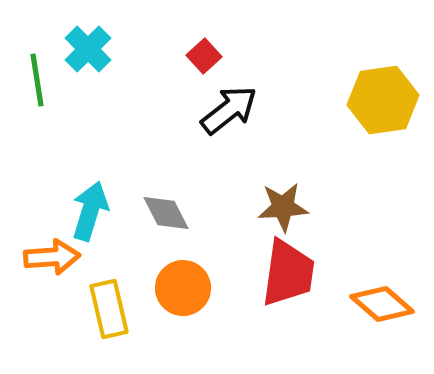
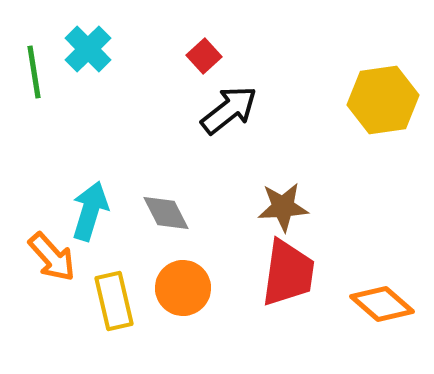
green line: moved 3 px left, 8 px up
orange arrow: rotated 52 degrees clockwise
yellow rectangle: moved 5 px right, 8 px up
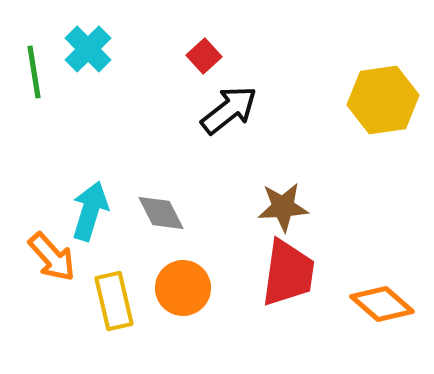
gray diamond: moved 5 px left
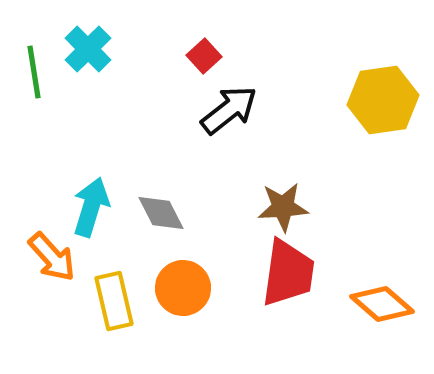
cyan arrow: moved 1 px right, 4 px up
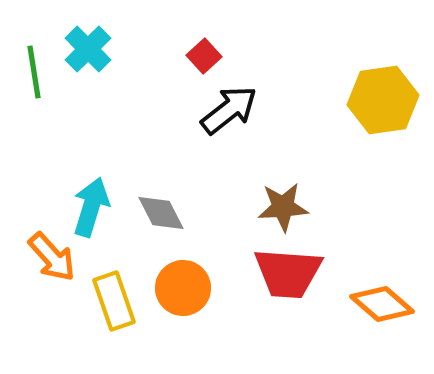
red trapezoid: rotated 86 degrees clockwise
yellow rectangle: rotated 6 degrees counterclockwise
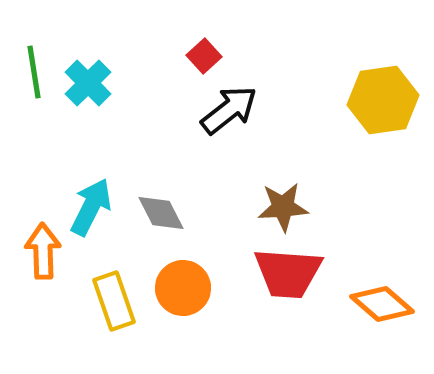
cyan cross: moved 34 px down
cyan arrow: rotated 10 degrees clockwise
orange arrow: moved 9 px left, 6 px up; rotated 140 degrees counterclockwise
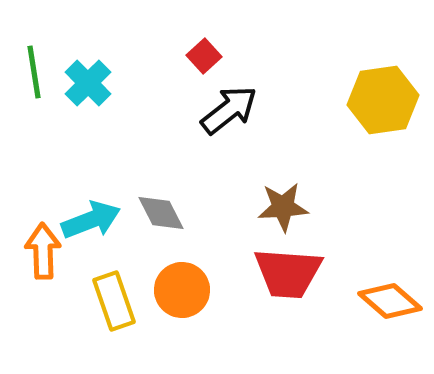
cyan arrow: moved 13 px down; rotated 42 degrees clockwise
orange circle: moved 1 px left, 2 px down
orange diamond: moved 8 px right, 3 px up
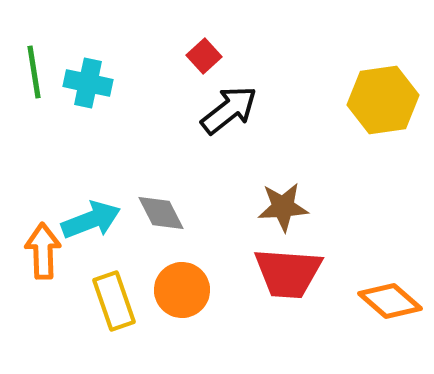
cyan cross: rotated 33 degrees counterclockwise
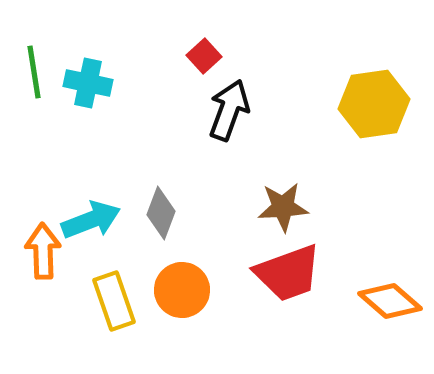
yellow hexagon: moved 9 px left, 4 px down
black arrow: rotated 32 degrees counterclockwise
gray diamond: rotated 48 degrees clockwise
red trapezoid: rotated 24 degrees counterclockwise
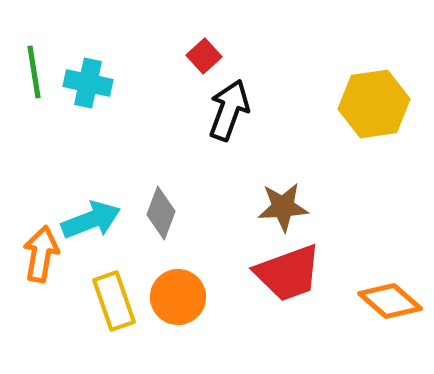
orange arrow: moved 2 px left, 3 px down; rotated 12 degrees clockwise
orange circle: moved 4 px left, 7 px down
